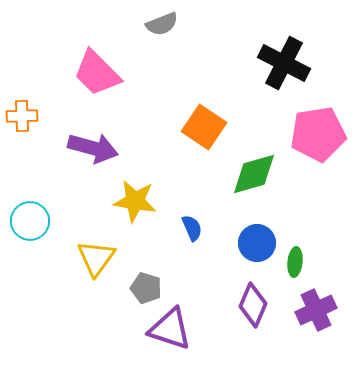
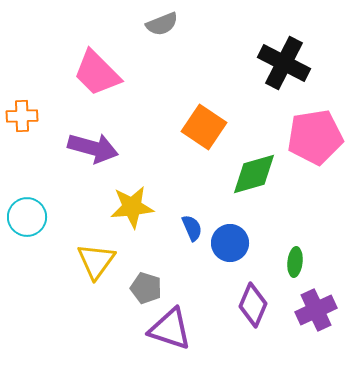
pink pentagon: moved 3 px left, 3 px down
yellow star: moved 3 px left, 6 px down; rotated 15 degrees counterclockwise
cyan circle: moved 3 px left, 4 px up
blue circle: moved 27 px left
yellow triangle: moved 3 px down
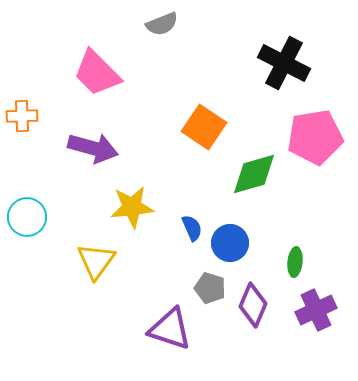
gray pentagon: moved 64 px right
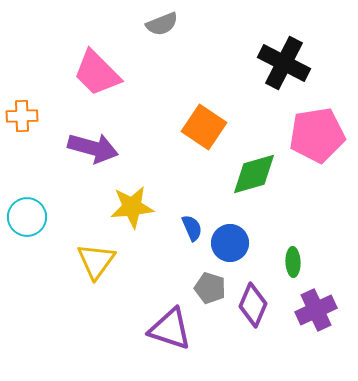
pink pentagon: moved 2 px right, 2 px up
green ellipse: moved 2 px left; rotated 8 degrees counterclockwise
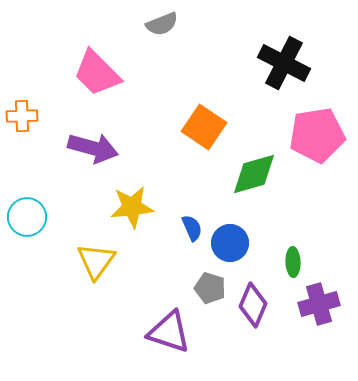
purple cross: moved 3 px right, 6 px up; rotated 9 degrees clockwise
purple triangle: moved 1 px left, 3 px down
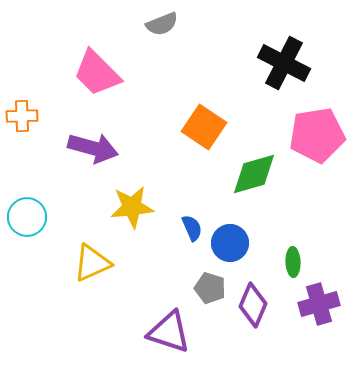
yellow triangle: moved 4 px left, 2 px down; rotated 30 degrees clockwise
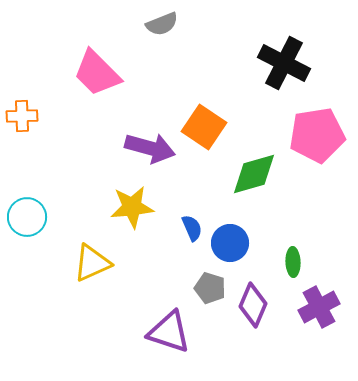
purple arrow: moved 57 px right
purple cross: moved 3 px down; rotated 12 degrees counterclockwise
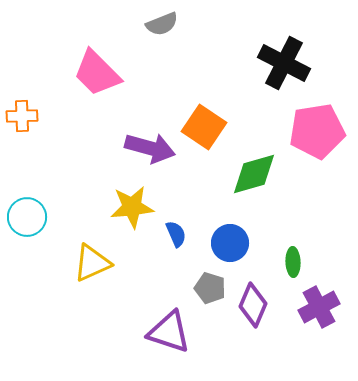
pink pentagon: moved 4 px up
blue semicircle: moved 16 px left, 6 px down
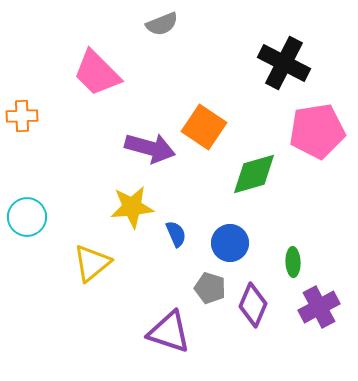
yellow triangle: rotated 15 degrees counterclockwise
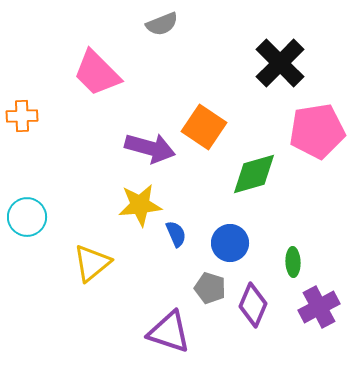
black cross: moved 4 px left; rotated 18 degrees clockwise
yellow star: moved 8 px right, 2 px up
